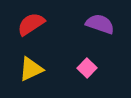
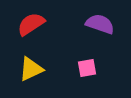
pink square: rotated 36 degrees clockwise
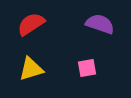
yellow triangle: rotated 8 degrees clockwise
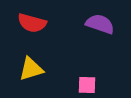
red semicircle: moved 1 px right, 1 px up; rotated 132 degrees counterclockwise
pink square: moved 17 px down; rotated 12 degrees clockwise
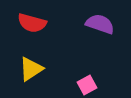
yellow triangle: rotated 16 degrees counterclockwise
pink square: rotated 30 degrees counterclockwise
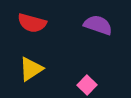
purple semicircle: moved 2 px left, 1 px down
pink square: rotated 18 degrees counterclockwise
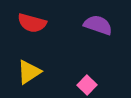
yellow triangle: moved 2 px left, 3 px down
